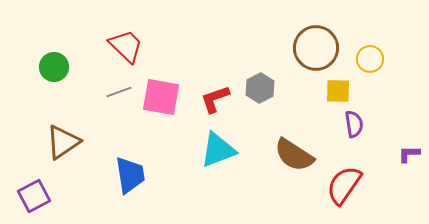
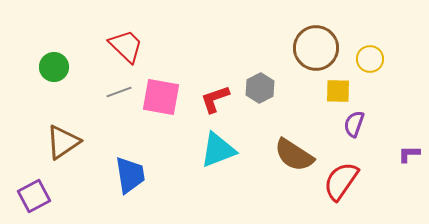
purple semicircle: rotated 152 degrees counterclockwise
red semicircle: moved 3 px left, 4 px up
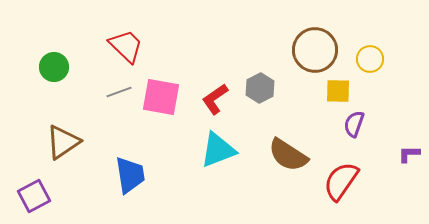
brown circle: moved 1 px left, 2 px down
red L-shape: rotated 16 degrees counterclockwise
brown semicircle: moved 6 px left
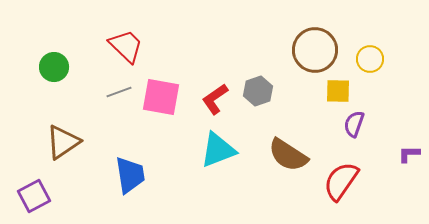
gray hexagon: moved 2 px left, 3 px down; rotated 8 degrees clockwise
